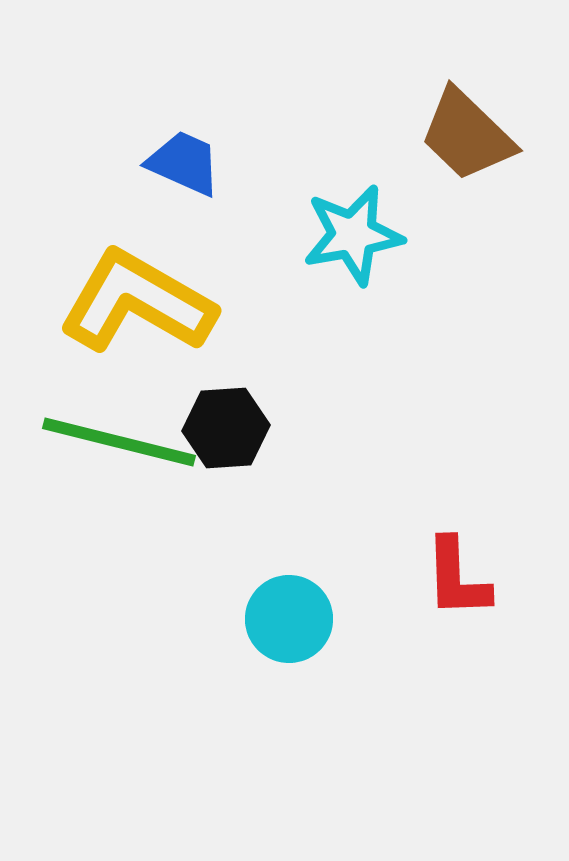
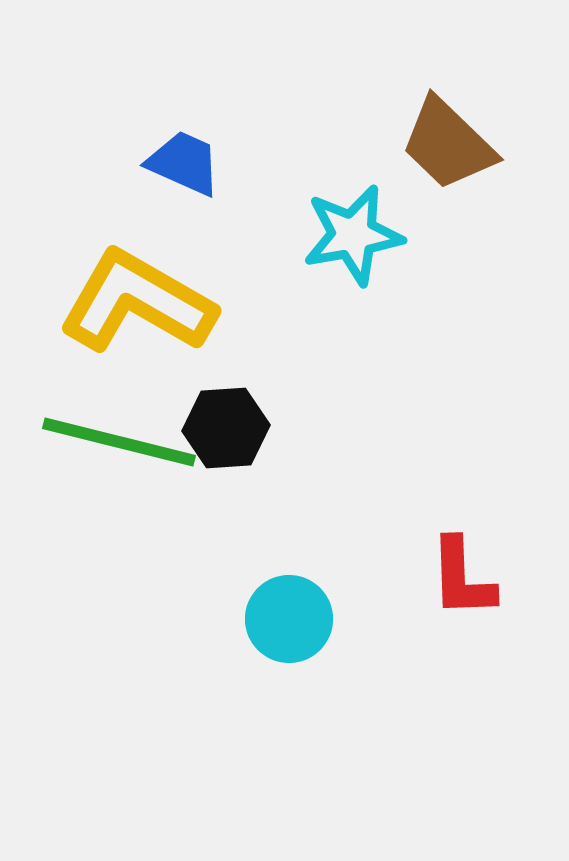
brown trapezoid: moved 19 px left, 9 px down
red L-shape: moved 5 px right
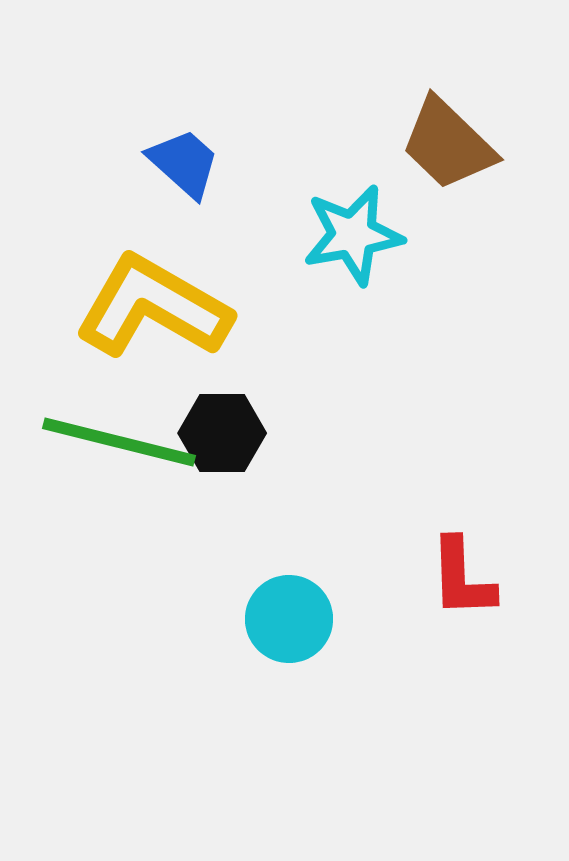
blue trapezoid: rotated 18 degrees clockwise
yellow L-shape: moved 16 px right, 5 px down
black hexagon: moved 4 px left, 5 px down; rotated 4 degrees clockwise
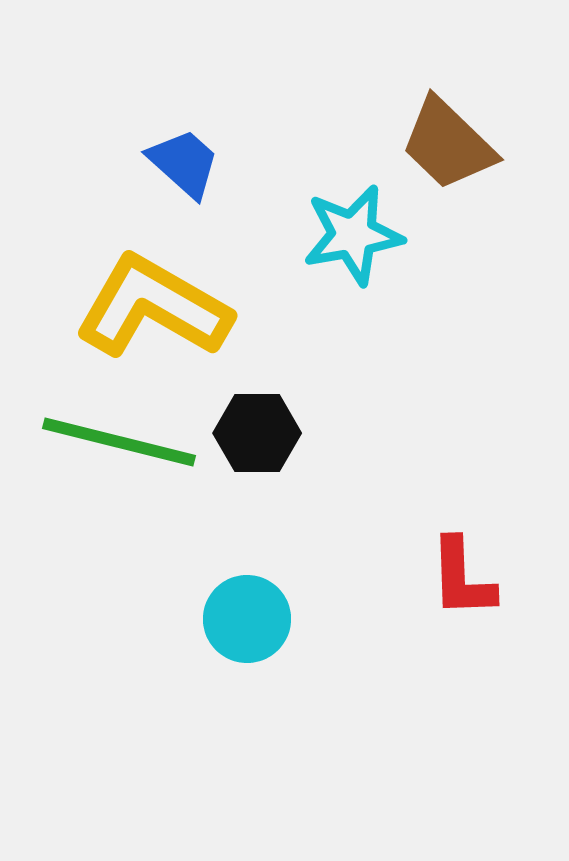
black hexagon: moved 35 px right
cyan circle: moved 42 px left
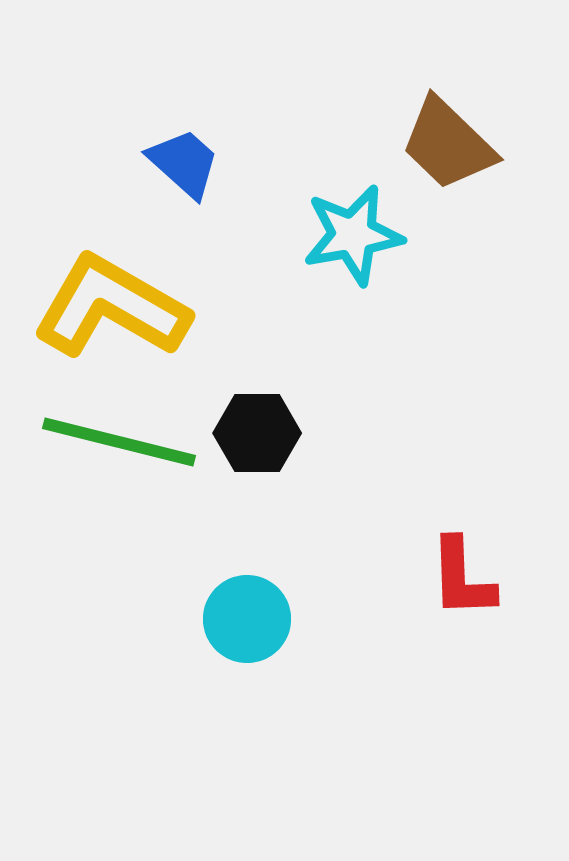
yellow L-shape: moved 42 px left
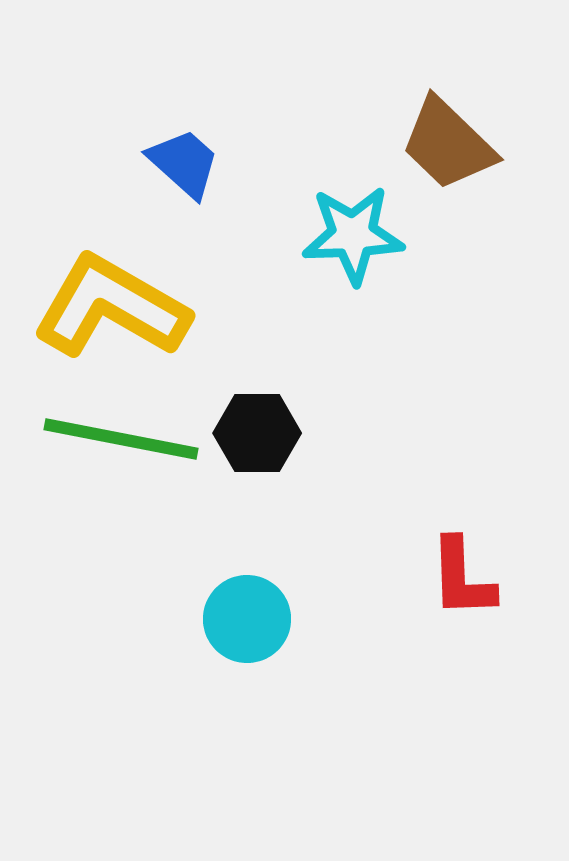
cyan star: rotated 8 degrees clockwise
green line: moved 2 px right, 3 px up; rotated 3 degrees counterclockwise
